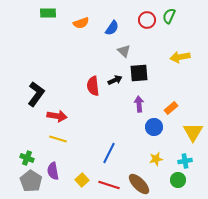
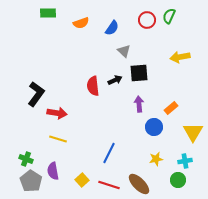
red arrow: moved 3 px up
green cross: moved 1 px left, 1 px down
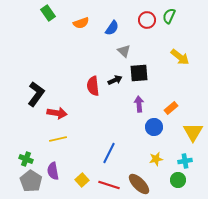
green rectangle: rotated 56 degrees clockwise
yellow arrow: rotated 132 degrees counterclockwise
yellow line: rotated 30 degrees counterclockwise
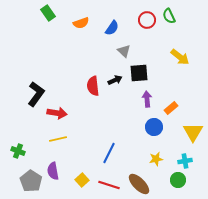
green semicircle: rotated 49 degrees counterclockwise
purple arrow: moved 8 px right, 5 px up
green cross: moved 8 px left, 8 px up
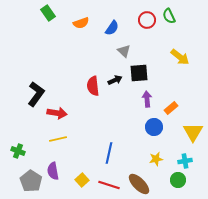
blue line: rotated 15 degrees counterclockwise
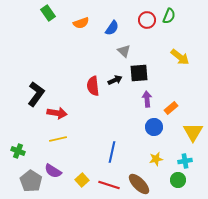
green semicircle: rotated 133 degrees counterclockwise
blue line: moved 3 px right, 1 px up
purple semicircle: rotated 48 degrees counterclockwise
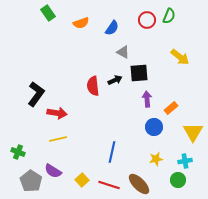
gray triangle: moved 1 px left, 1 px down; rotated 16 degrees counterclockwise
green cross: moved 1 px down
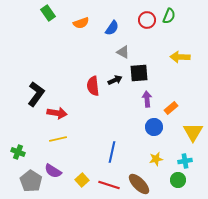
yellow arrow: rotated 144 degrees clockwise
